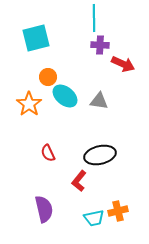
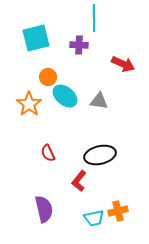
purple cross: moved 21 px left
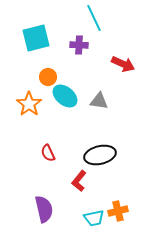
cyan line: rotated 24 degrees counterclockwise
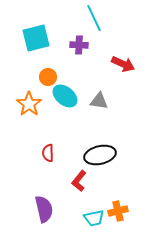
red semicircle: rotated 24 degrees clockwise
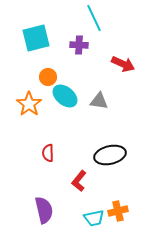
black ellipse: moved 10 px right
purple semicircle: moved 1 px down
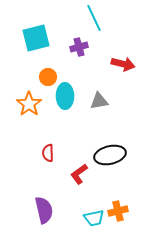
purple cross: moved 2 px down; rotated 18 degrees counterclockwise
red arrow: rotated 10 degrees counterclockwise
cyan ellipse: rotated 50 degrees clockwise
gray triangle: rotated 18 degrees counterclockwise
red L-shape: moved 7 px up; rotated 15 degrees clockwise
